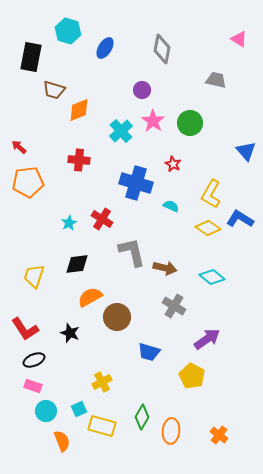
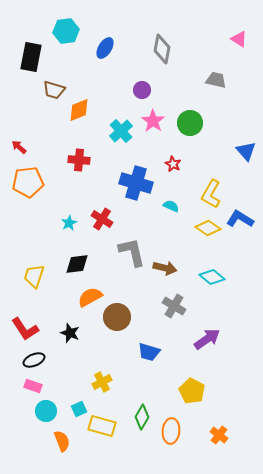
cyan hexagon at (68, 31): moved 2 px left; rotated 25 degrees counterclockwise
yellow pentagon at (192, 376): moved 15 px down
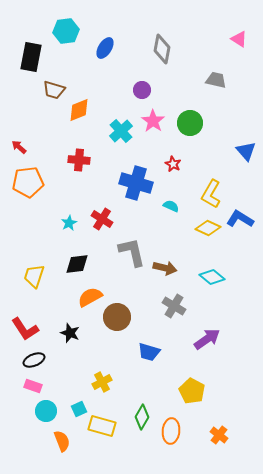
yellow diamond at (208, 228): rotated 10 degrees counterclockwise
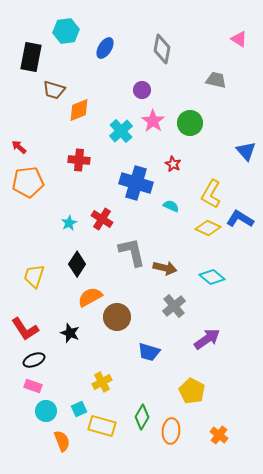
black diamond at (77, 264): rotated 50 degrees counterclockwise
gray cross at (174, 306): rotated 20 degrees clockwise
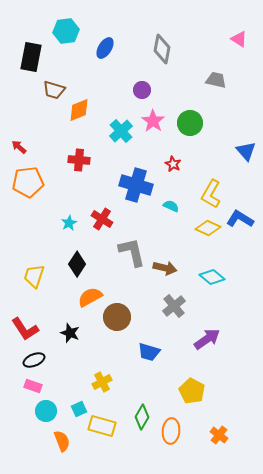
blue cross at (136, 183): moved 2 px down
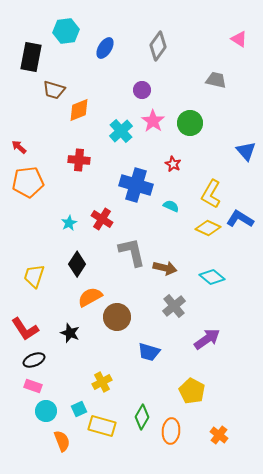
gray diamond at (162, 49): moved 4 px left, 3 px up; rotated 24 degrees clockwise
